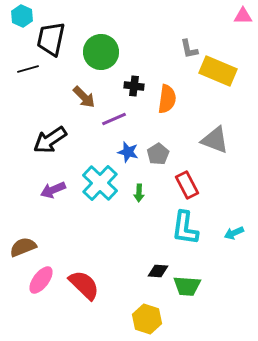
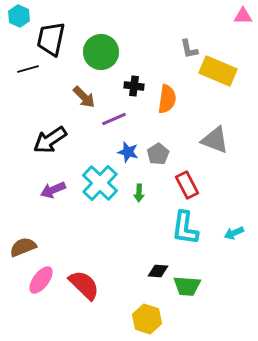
cyan hexagon: moved 3 px left
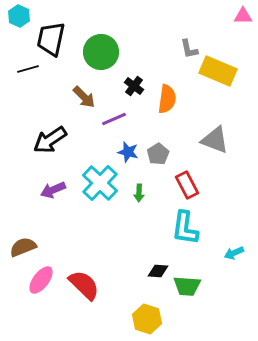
black cross: rotated 30 degrees clockwise
cyan arrow: moved 20 px down
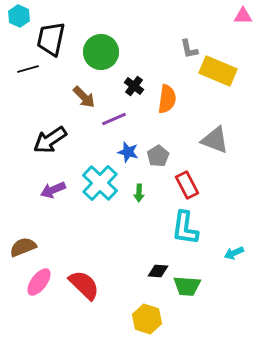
gray pentagon: moved 2 px down
pink ellipse: moved 2 px left, 2 px down
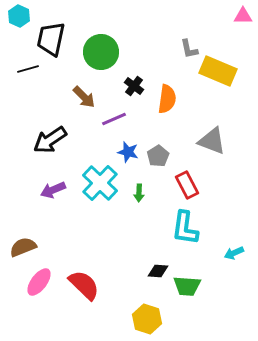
gray triangle: moved 3 px left, 1 px down
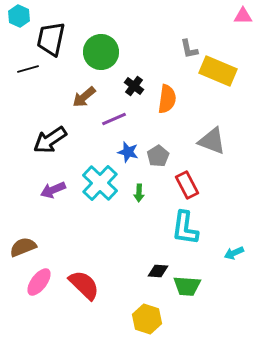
brown arrow: rotated 95 degrees clockwise
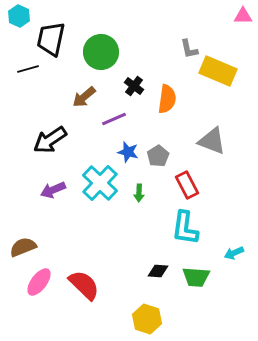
green trapezoid: moved 9 px right, 9 px up
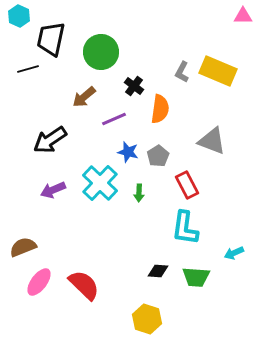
gray L-shape: moved 7 px left, 23 px down; rotated 40 degrees clockwise
orange semicircle: moved 7 px left, 10 px down
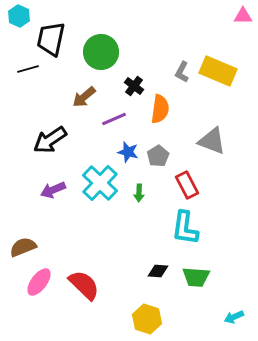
cyan arrow: moved 64 px down
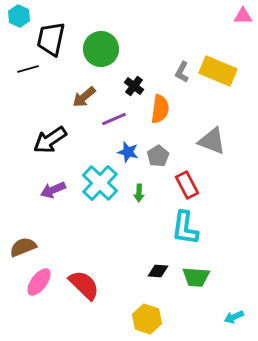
green circle: moved 3 px up
